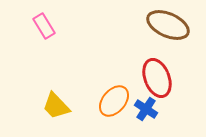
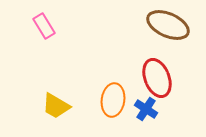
orange ellipse: moved 1 px left, 1 px up; rotated 32 degrees counterclockwise
yellow trapezoid: rotated 16 degrees counterclockwise
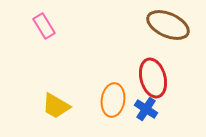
red ellipse: moved 4 px left; rotated 6 degrees clockwise
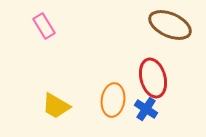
brown ellipse: moved 2 px right
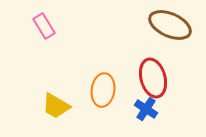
orange ellipse: moved 10 px left, 10 px up
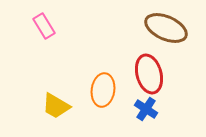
brown ellipse: moved 4 px left, 3 px down
red ellipse: moved 4 px left, 4 px up
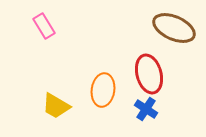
brown ellipse: moved 8 px right
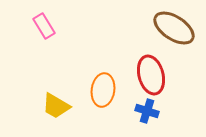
brown ellipse: rotated 9 degrees clockwise
red ellipse: moved 2 px right, 1 px down
blue cross: moved 1 px right, 2 px down; rotated 15 degrees counterclockwise
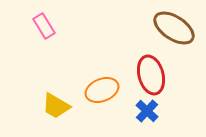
orange ellipse: moved 1 px left; rotated 60 degrees clockwise
blue cross: rotated 25 degrees clockwise
